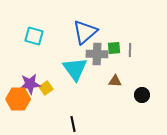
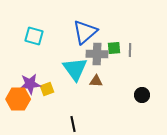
brown triangle: moved 19 px left
yellow square: moved 1 px right, 1 px down; rotated 16 degrees clockwise
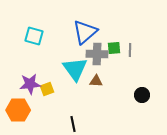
orange hexagon: moved 11 px down
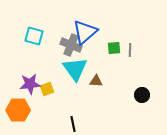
gray cross: moved 26 px left, 9 px up; rotated 20 degrees clockwise
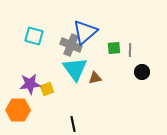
brown triangle: moved 1 px left, 3 px up; rotated 16 degrees counterclockwise
black circle: moved 23 px up
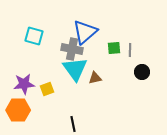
gray cross: moved 1 px right, 4 px down; rotated 10 degrees counterclockwise
purple star: moved 6 px left
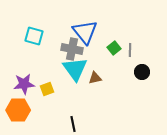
blue triangle: rotated 28 degrees counterclockwise
green square: rotated 32 degrees counterclockwise
